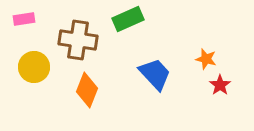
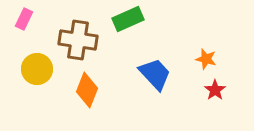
pink rectangle: rotated 55 degrees counterclockwise
yellow circle: moved 3 px right, 2 px down
red star: moved 5 px left, 5 px down
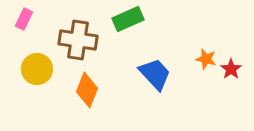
red star: moved 16 px right, 21 px up
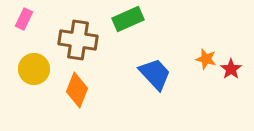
yellow circle: moved 3 px left
orange diamond: moved 10 px left
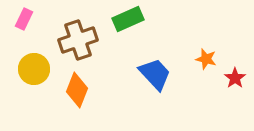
brown cross: rotated 27 degrees counterclockwise
red star: moved 4 px right, 9 px down
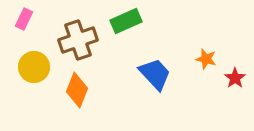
green rectangle: moved 2 px left, 2 px down
yellow circle: moved 2 px up
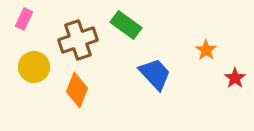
green rectangle: moved 4 px down; rotated 60 degrees clockwise
orange star: moved 9 px up; rotated 20 degrees clockwise
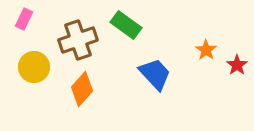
red star: moved 2 px right, 13 px up
orange diamond: moved 5 px right, 1 px up; rotated 20 degrees clockwise
